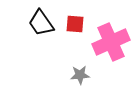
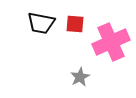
black trapezoid: rotated 44 degrees counterclockwise
gray star: moved 2 px down; rotated 24 degrees counterclockwise
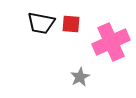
red square: moved 4 px left
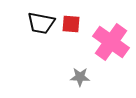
pink cross: rotated 30 degrees counterclockwise
gray star: rotated 30 degrees clockwise
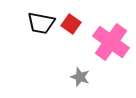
red square: rotated 30 degrees clockwise
gray star: rotated 18 degrees clockwise
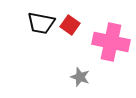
red square: moved 1 px left, 1 px down
pink cross: rotated 24 degrees counterclockwise
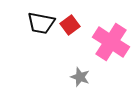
red square: rotated 18 degrees clockwise
pink cross: rotated 21 degrees clockwise
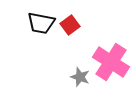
pink cross: moved 20 px down
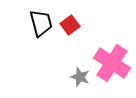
black trapezoid: rotated 116 degrees counterclockwise
pink cross: moved 1 px right, 1 px down
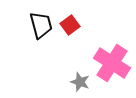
black trapezoid: moved 2 px down
gray star: moved 5 px down
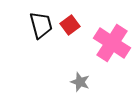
pink cross: moved 20 px up
